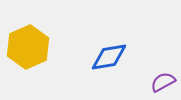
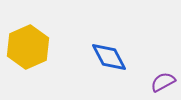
blue diamond: rotated 72 degrees clockwise
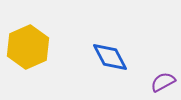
blue diamond: moved 1 px right
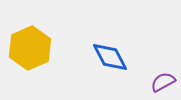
yellow hexagon: moved 2 px right, 1 px down
